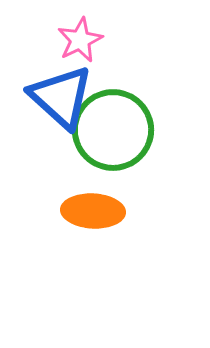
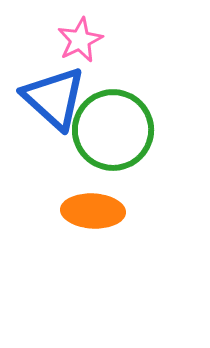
blue triangle: moved 7 px left, 1 px down
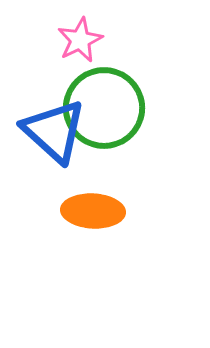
blue triangle: moved 33 px down
green circle: moved 9 px left, 22 px up
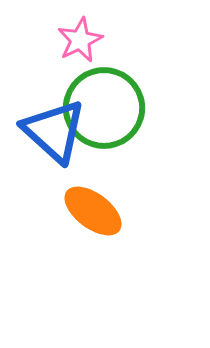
orange ellipse: rotated 34 degrees clockwise
